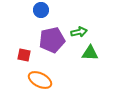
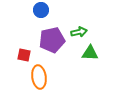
orange ellipse: moved 1 px left, 3 px up; rotated 55 degrees clockwise
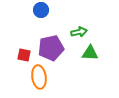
purple pentagon: moved 1 px left, 8 px down
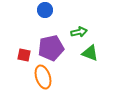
blue circle: moved 4 px right
green triangle: rotated 18 degrees clockwise
orange ellipse: moved 4 px right; rotated 10 degrees counterclockwise
